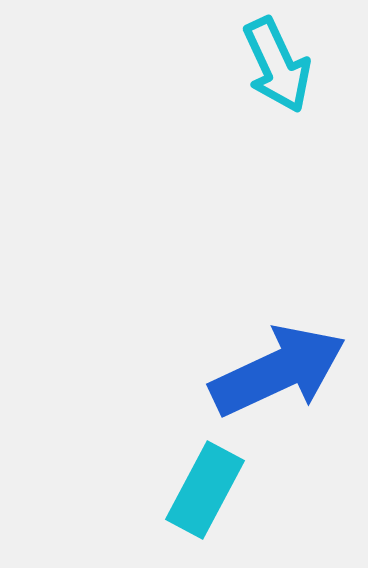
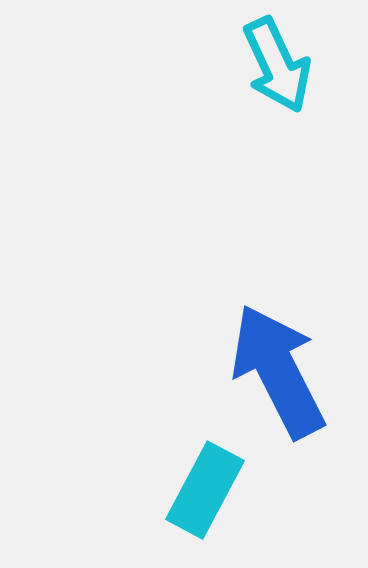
blue arrow: rotated 92 degrees counterclockwise
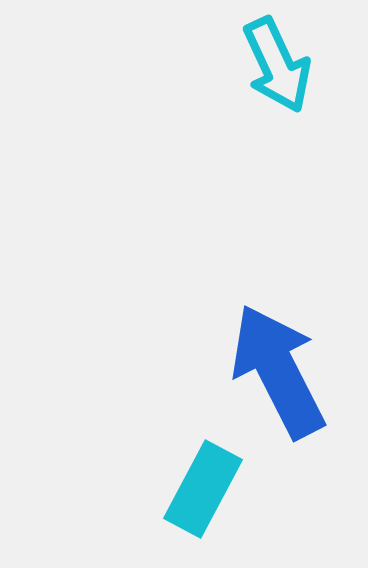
cyan rectangle: moved 2 px left, 1 px up
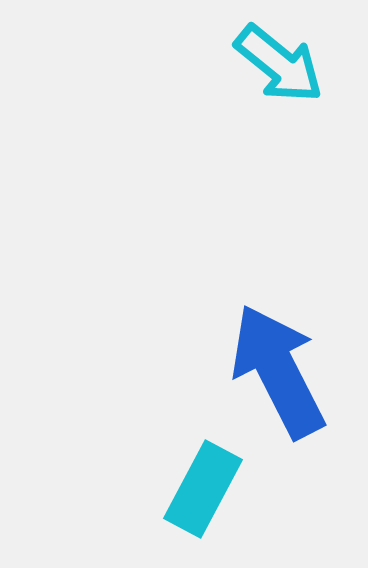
cyan arrow: moved 2 px right, 1 px up; rotated 26 degrees counterclockwise
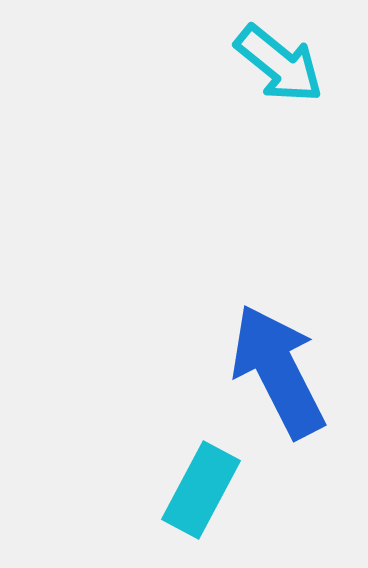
cyan rectangle: moved 2 px left, 1 px down
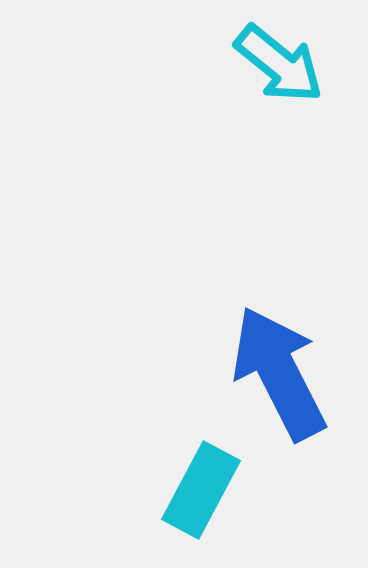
blue arrow: moved 1 px right, 2 px down
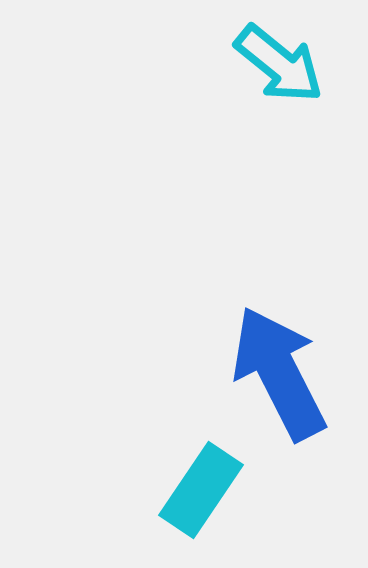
cyan rectangle: rotated 6 degrees clockwise
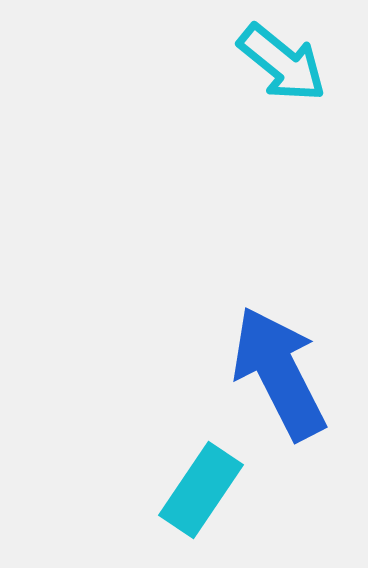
cyan arrow: moved 3 px right, 1 px up
